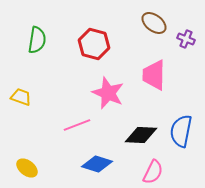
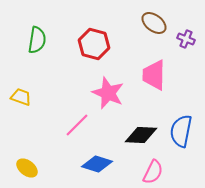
pink line: rotated 24 degrees counterclockwise
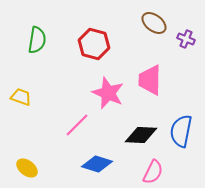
pink trapezoid: moved 4 px left, 5 px down
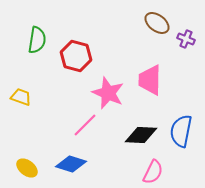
brown ellipse: moved 3 px right
red hexagon: moved 18 px left, 12 px down
pink line: moved 8 px right
blue diamond: moved 26 px left
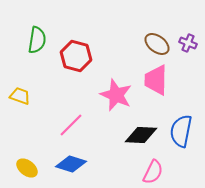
brown ellipse: moved 21 px down
purple cross: moved 2 px right, 4 px down
pink trapezoid: moved 6 px right
pink star: moved 8 px right, 2 px down
yellow trapezoid: moved 1 px left, 1 px up
pink line: moved 14 px left
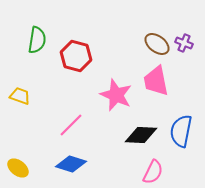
purple cross: moved 4 px left
pink trapezoid: moved 1 px down; rotated 12 degrees counterclockwise
yellow ellipse: moved 9 px left
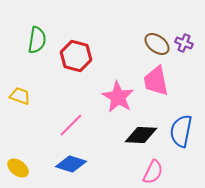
pink star: moved 2 px right, 2 px down; rotated 8 degrees clockwise
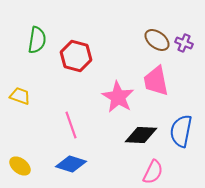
brown ellipse: moved 4 px up
pink line: rotated 64 degrees counterclockwise
yellow ellipse: moved 2 px right, 2 px up
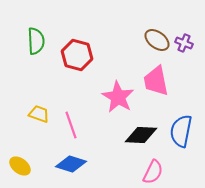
green semicircle: moved 1 px left, 1 px down; rotated 12 degrees counterclockwise
red hexagon: moved 1 px right, 1 px up
yellow trapezoid: moved 19 px right, 18 px down
